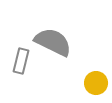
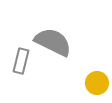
yellow circle: moved 1 px right
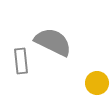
gray rectangle: rotated 20 degrees counterclockwise
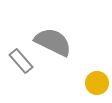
gray rectangle: rotated 35 degrees counterclockwise
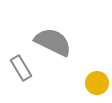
gray rectangle: moved 7 px down; rotated 10 degrees clockwise
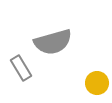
gray semicircle: rotated 138 degrees clockwise
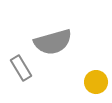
yellow circle: moved 1 px left, 1 px up
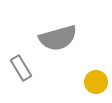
gray semicircle: moved 5 px right, 4 px up
